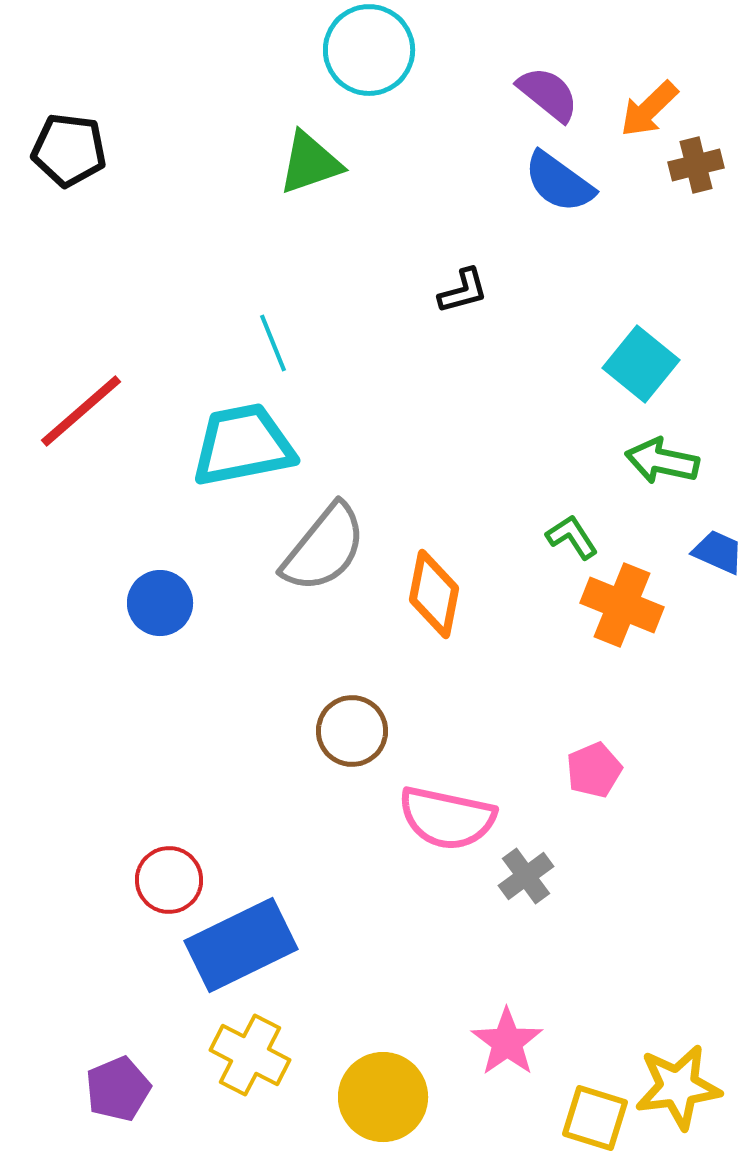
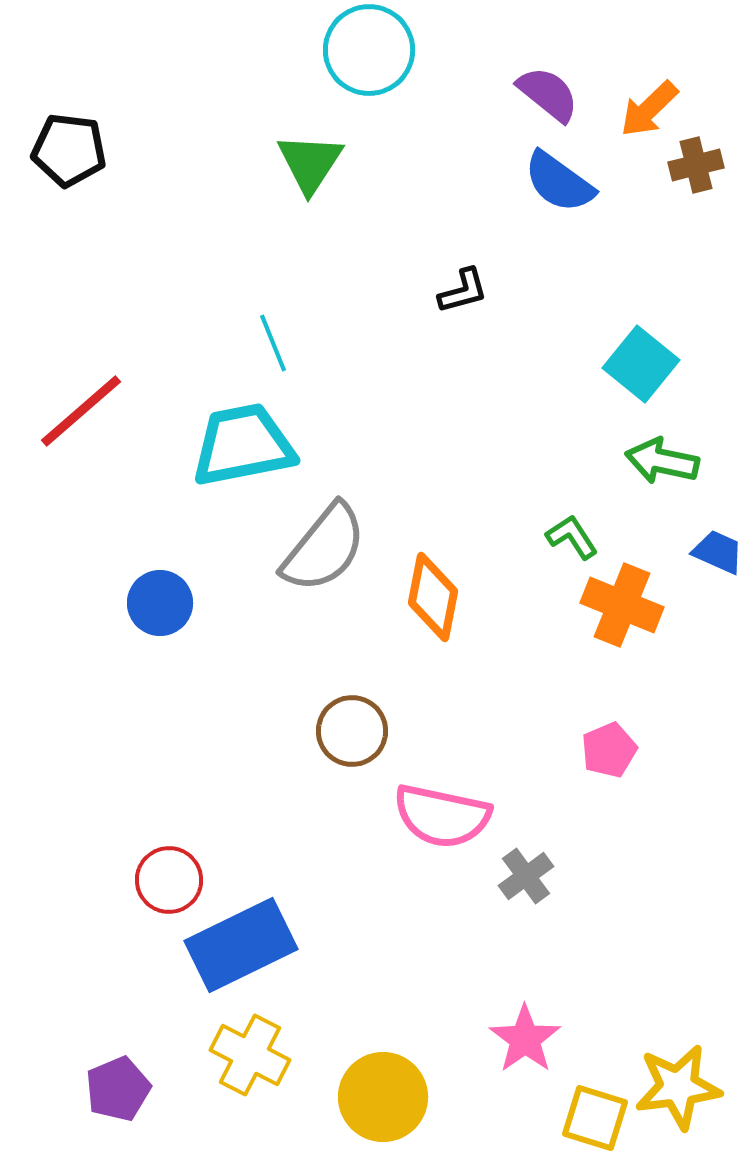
green triangle: rotated 38 degrees counterclockwise
orange diamond: moved 1 px left, 3 px down
pink pentagon: moved 15 px right, 20 px up
pink semicircle: moved 5 px left, 2 px up
pink star: moved 18 px right, 3 px up
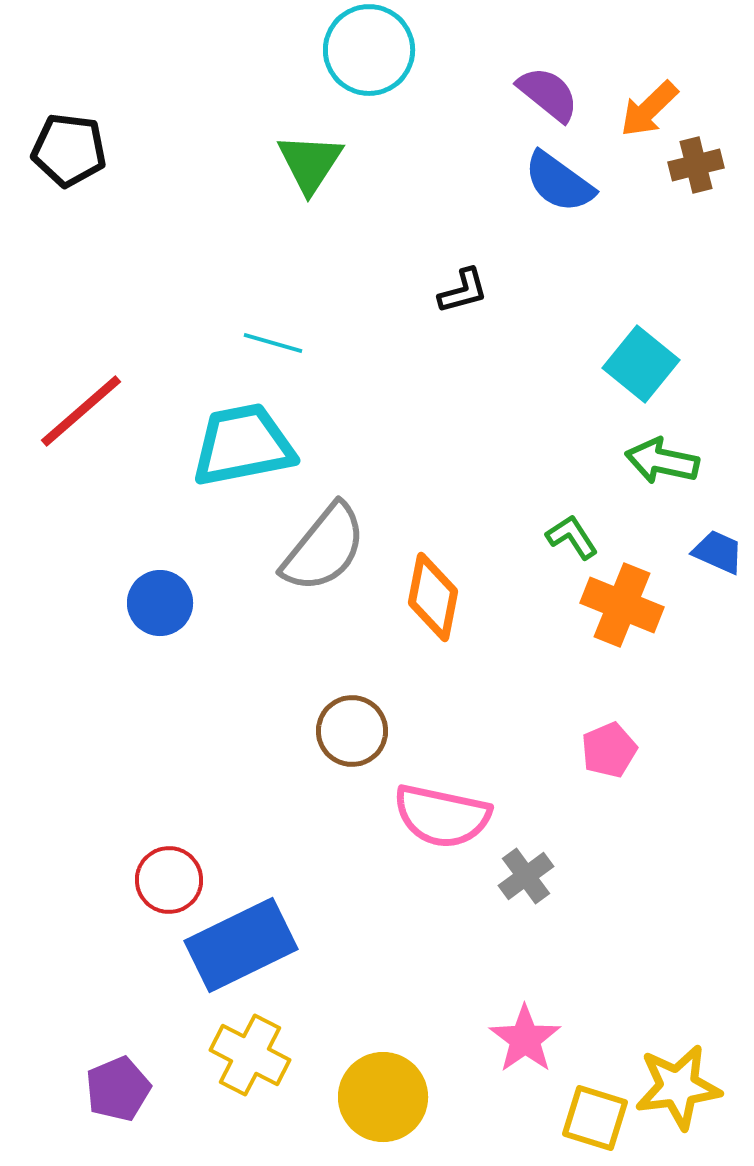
cyan line: rotated 52 degrees counterclockwise
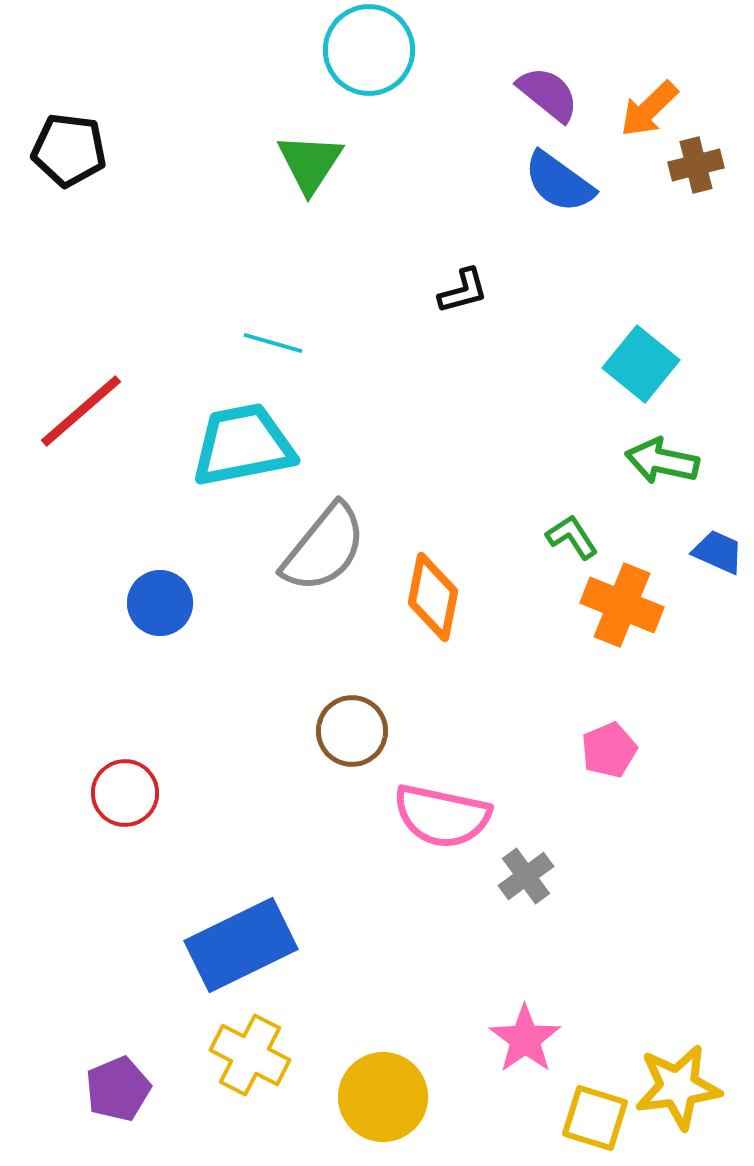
red circle: moved 44 px left, 87 px up
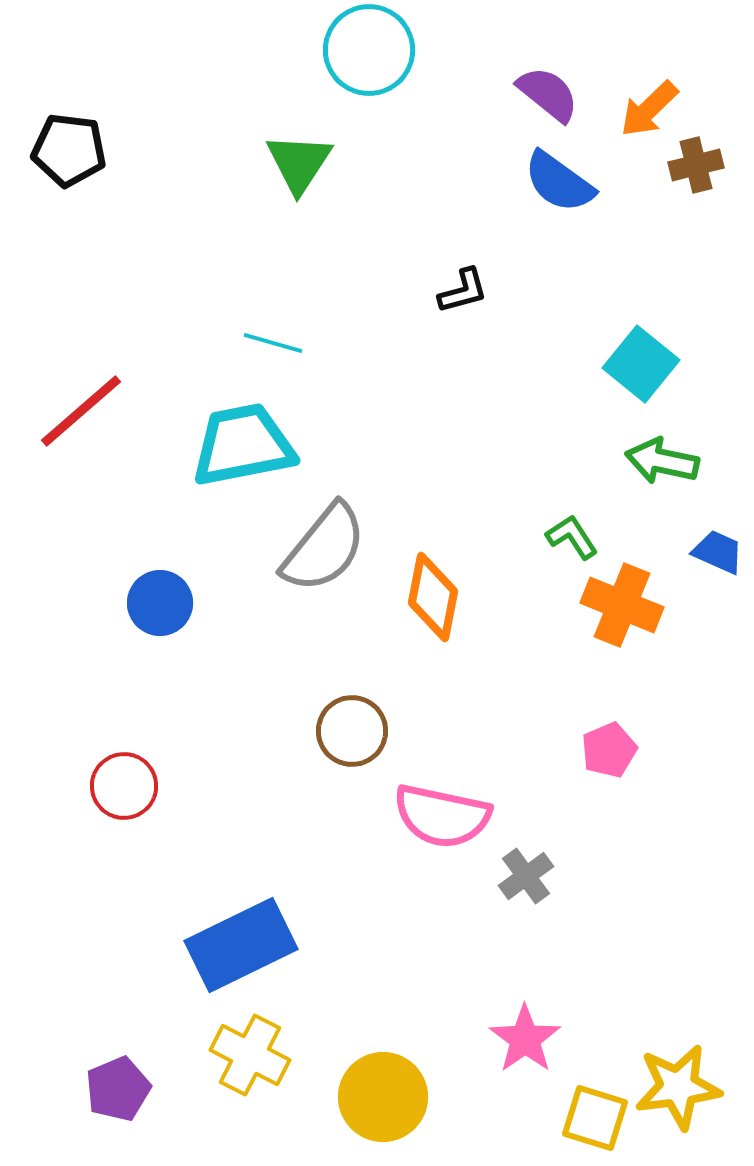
green triangle: moved 11 px left
red circle: moved 1 px left, 7 px up
